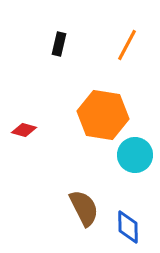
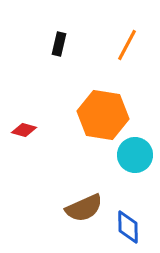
brown semicircle: rotated 93 degrees clockwise
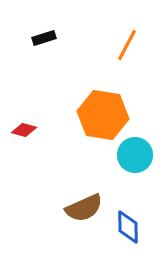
black rectangle: moved 15 px left, 6 px up; rotated 60 degrees clockwise
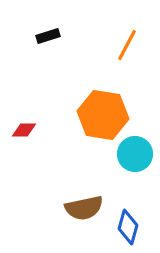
black rectangle: moved 4 px right, 2 px up
red diamond: rotated 15 degrees counterclockwise
cyan circle: moved 1 px up
brown semicircle: rotated 12 degrees clockwise
blue diamond: rotated 16 degrees clockwise
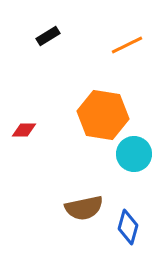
black rectangle: rotated 15 degrees counterclockwise
orange line: rotated 36 degrees clockwise
cyan circle: moved 1 px left
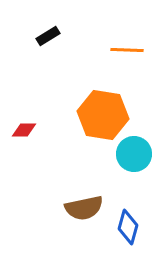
orange line: moved 5 px down; rotated 28 degrees clockwise
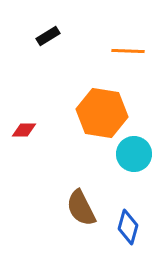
orange line: moved 1 px right, 1 px down
orange hexagon: moved 1 px left, 2 px up
brown semicircle: moved 3 px left; rotated 75 degrees clockwise
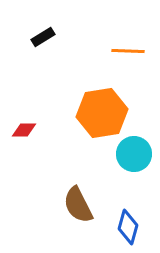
black rectangle: moved 5 px left, 1 px down
orange hexagon: rotated 18 degrees counterclockwise
brown semicircle: moved 3 px left, 3 px up
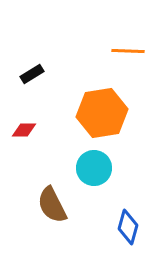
black rectangle: moved 11 px left, 37 px down
cyan circle: moved 40 px left, 14 px down
brown semicircle: moved 26 px left
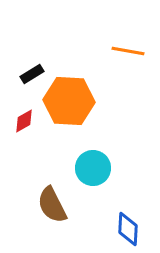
orange line: rotated 8 degrees clockwise
orange hexagon: moved 33 px left, 12 px up; rotated 12 degrees clockwise
red diamond: moved 9 px up; rotated 30 degrees counterclockwise
cyan circle: moved 1 px left
blue diamond: moved 2 px down; rotated 12 degrees counterclockwise
